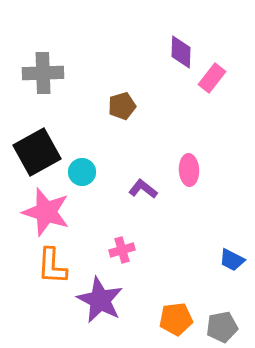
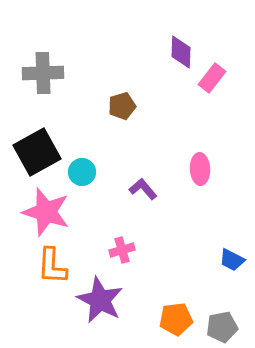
pink ellipse: moved 11 px right, 1 px up
purple L-shape: rotated 12 degrees clockwise
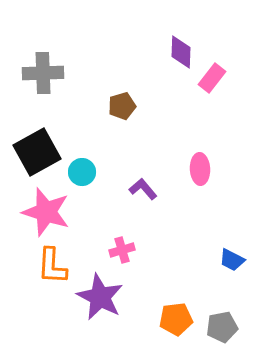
purple star: moved 3 px up
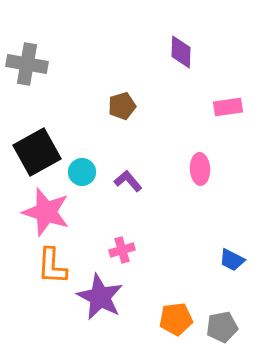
gray cross: moved 16 px left, 9 px up; rotated 12 degrees clockwise
pink rectangle: moved 16 px right, 29 px down; rotated 44 degrees clockwise
purple L-shape: moved 15 px left, 8 px up
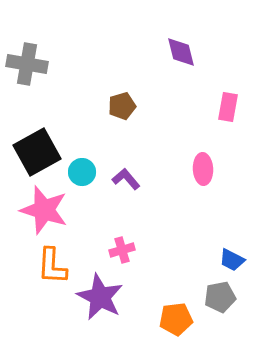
purple diamond: rotated 16 degrees counterclockwise
pink rectangle: rotated 72 degrees counterclockwise
pink ellipse: moved 3 px right
purple L-shape: moved 2 px left, 2 px up
pink star: moved 2 px left, 2 px up
gray pentagon: moved 2 px left, 30 px up
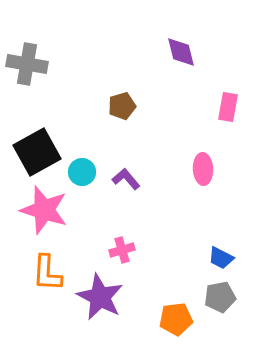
blue trapezoid: moved 11 px left, 2 px up
orange L-shape: moved 5 px left, 7 px down
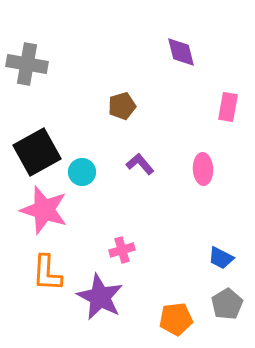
purple L-shape: moved 14 px right, 15 px up
gray pentagon: moved 7 px right, 7 px down; rotated 20 degrees counterclockwise
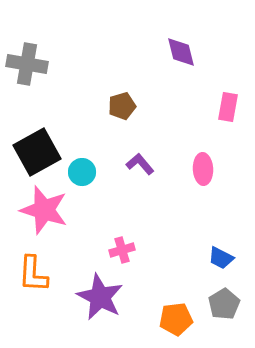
orange L-shape: moved 14 px left, 1 px down
gray pentagon: moved 3 px left
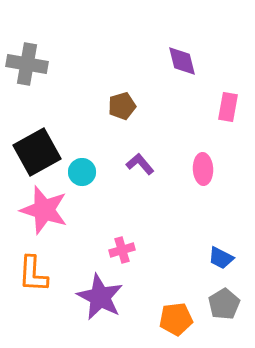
purple diamond: moved 1 px right, 9 px down
